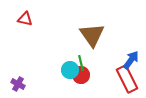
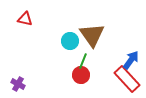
green line: moved 2 px right, 2 px up; rotated 35 degrees clockwise
cyan circle: moved 29 px up
red rectangle: rotated 16 degrees counterclockwise
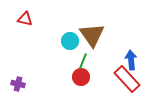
blue arrow: rotated 42 degrees counterclockwise
red circle: moved 2 px down
purple cross: rotated 16 degrees counterclockwise
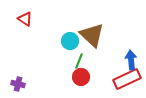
red triangle: rotated 21 degrees clockwise
brown triangle: rotated 12 degrees counterclockwise
green line: moved 4 px left
red rectangle: rotated 72 degrees counterclockwise
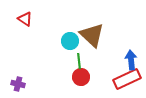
green line: rotated 28 degrees counterclockwise
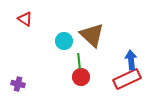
cyan circle: moved 6 px left
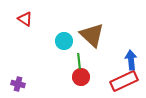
red rectangle: moved 3 px left, 2 px down
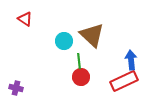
purple cross: moved 2 px left, 4 px down
